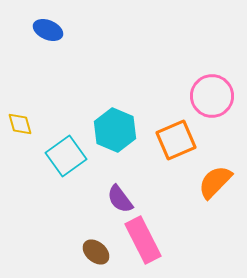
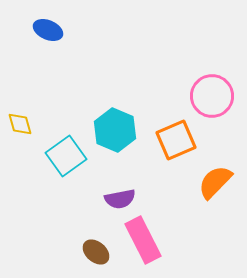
purple semicircle: rotated 64 degrees counterclockwise
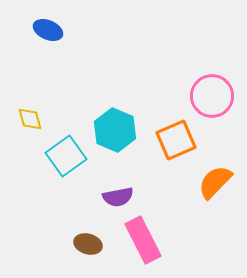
yellow diamond: moved 10 px right, 5 px up
purple semicircle: moved 2 px left, 2 px up
brown ellipse: moved 8 px left, 8 px up; rotated 24 degrees counterclockwise
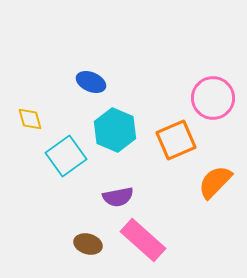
blue ellipse: moved 43 px right, 52 px down
pink circle: moved 1 px right, 2 px down
pink rectangle: rotated 21 degrees counterclockwise
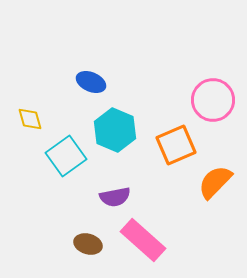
pink circle: moved 2 px down
orange square: moved 5 px down
purple semicircle: moved 3 px left
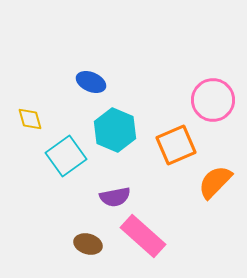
pink rectangle: moved 4 px up
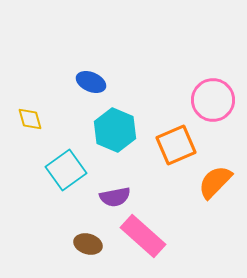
cyan square: moved 14 px down
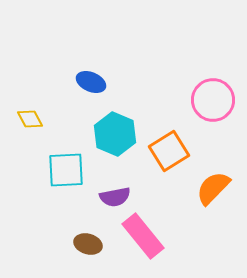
yellow diamond: rotated 12 degrees counterclockwise
cyan hexagon: moved 4 px down
orange square: moved 7 px left, 6 px down; rotated 9 degrees counterclockwise
cyan square: rotated 33 degrees clockwise
orange semicircle: moved 2 px left, 6 px down
pink rectangle: rotated 9 degrees clockwise
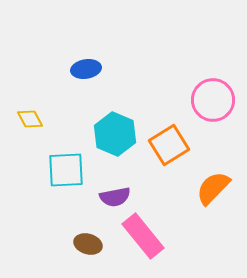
blue ellipse: moved 5 px left, 13 px up; rotated 32 degrees counterclockwise
orange square: moved 6 px up
